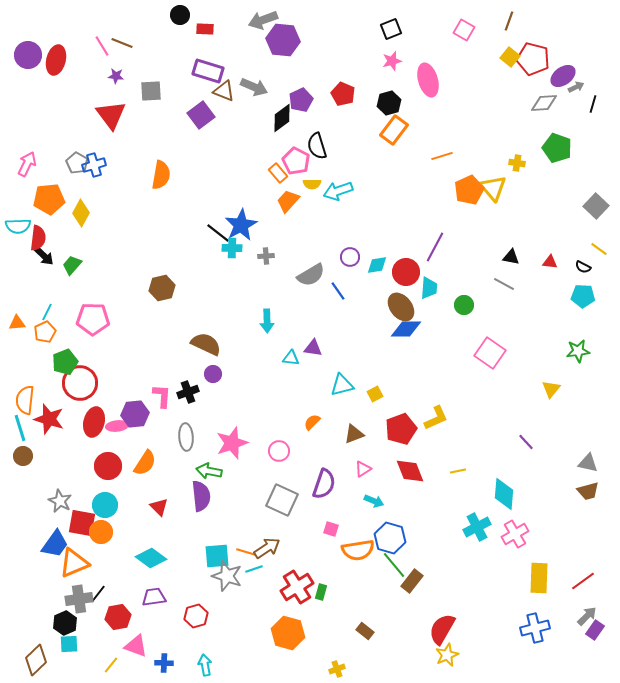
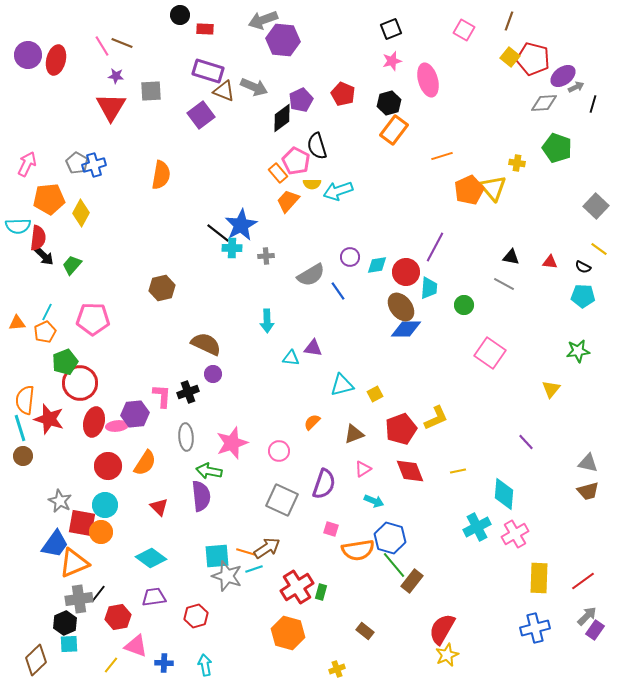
red triangle at (111, 115): moved 8 px up; rotated 8 degrees clockwise
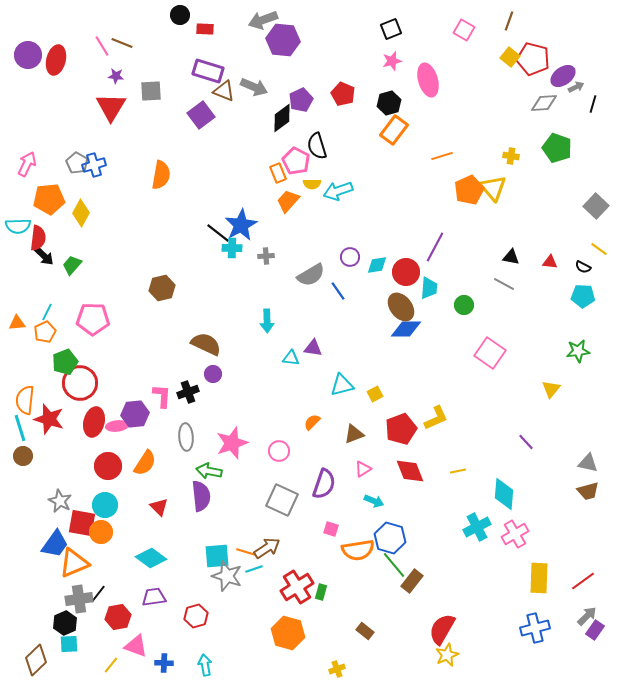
yellow cross at (517, 163): moved 6 px left, 7 px up
orange rectangle at (278, 173): rotated 18 degrees clockwise
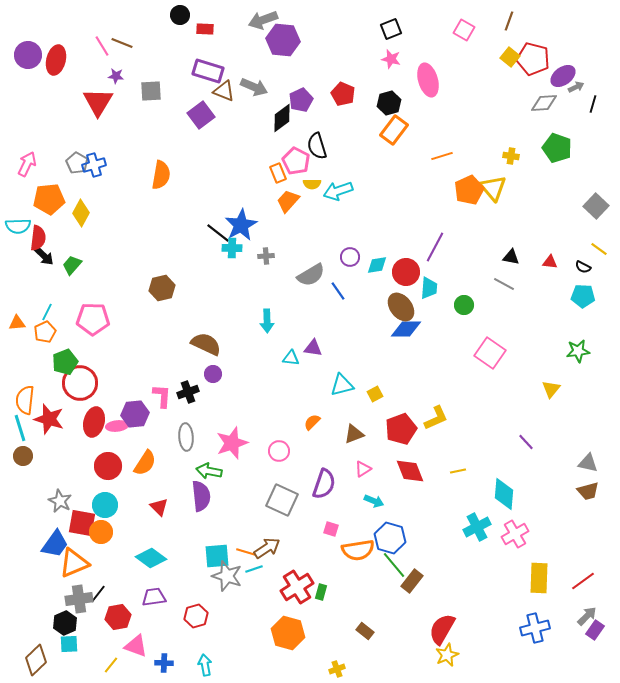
pink star at (392, 61): moved 1 px left, 2 px up; rotated 30 degrees clockwise
red triangle at (111, 107): moved 13 px left, 5 px up
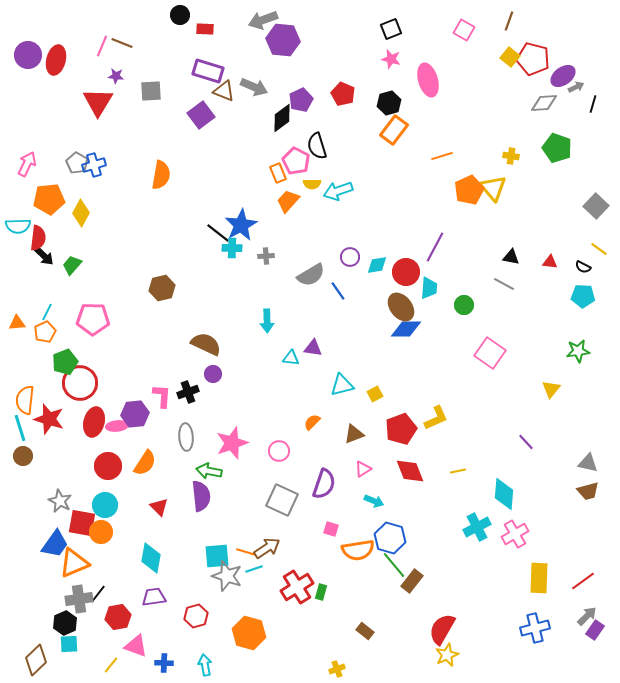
pink line at (102, 46): rotated 55 degrees clockwise
cyan diamond at (151, 558): rotated 64 degrees clockwise
orange hexagon at (288, 633): moved 39 px left
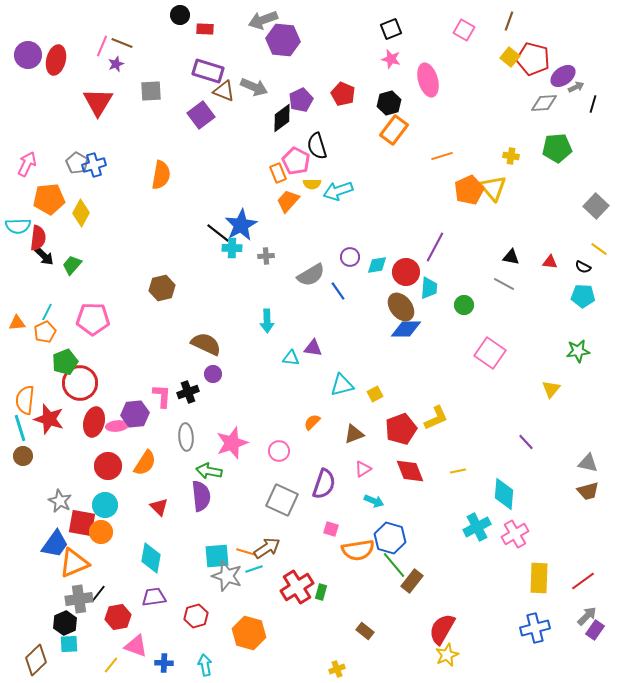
purple star at (116, 76): moved 12 px up; rotated 28 degrees counterclockwise
green pentagon at (557, 148): rotated 24 degrees counterclockwise
